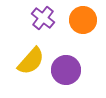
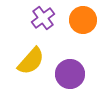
purple cross: rotated 15 degrees clockwise
purple circle: moved 4 px right, 4 px down
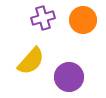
purple cross: rotated 20 degrees clockwise
purple circle: moved 1 px left, 3 px down
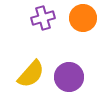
orange circle: moved 2 px up
yellow semicircle: moved 13 px down
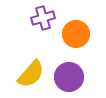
orange circle: moved 7 px left, 16 px down
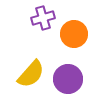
orange circle: moved 2 px left
purple circle: moved 1 px left, 2 px down
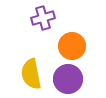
orange circle: moved 2 px left, 12 px down
yellow semicircle: rotated 128 degrees clockwise
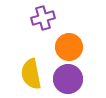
orange circle: moved 3 px left, 1 px down
